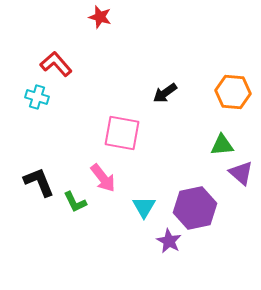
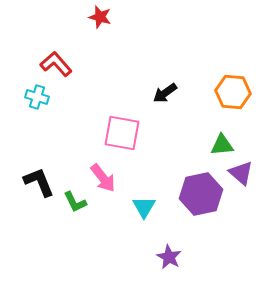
purple hexagon: moved 6 px right, 14 px up
purple star: moved 16 px down
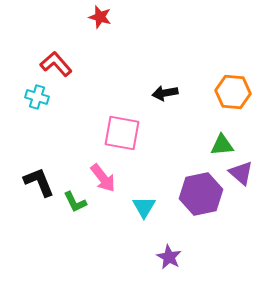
black arrow: rotated 25 degrees clockwise
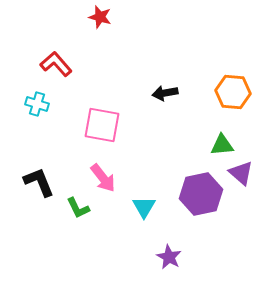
cyan cross: moved 7 px down
pink square: moved 20 px left, 8 px up
green L-shape: moved 3 px right, 6 px down
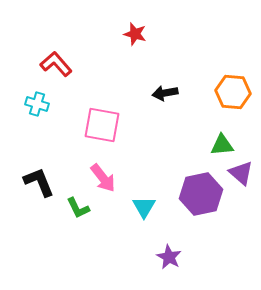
red star: moved 35 px right, 17 px down
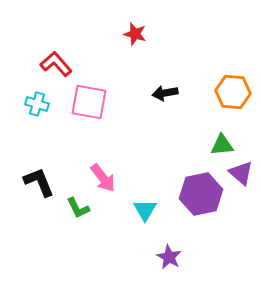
pink square: moved 13 px left, 23 px up
cyan triangle: moved 1 px right, 3 px down
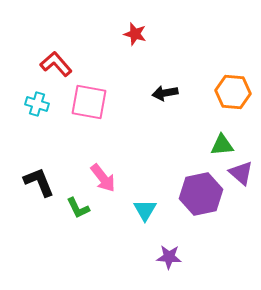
purple star: rotated 25 degrees counterclockwise
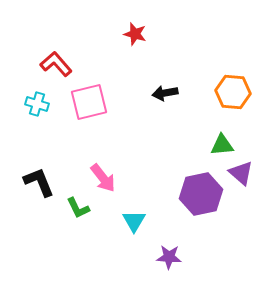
pink square: rotated 24 degrees counterclockwise
cyan triangle: moved 11 px left, 11 px down
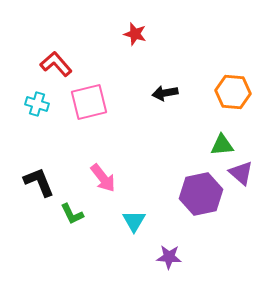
green L-shape: moved 6 px left, 6 px down
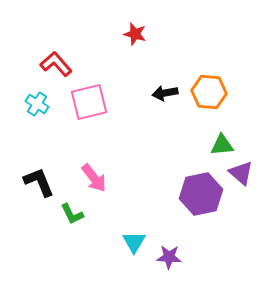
orange hexagon: moved 24 px left
cyan cross: rotated 15 degrees clockwise
pink arrow: moved 9 px left
cyan triangle: moved 21 px down
